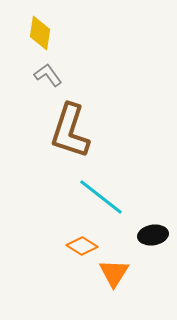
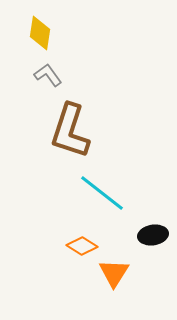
cyan line: moved 1 px right, 4 px up
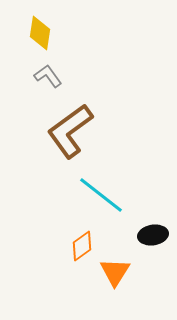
gray L-shape: moved 1 px down
brown L-shape: rotated 36 degrees clockwise
cyan line: moved 1 px left, 2 px down
orange diamond: rotated 68 degrees counterclockwise
orange triangle: moved 1 px right, 1 px up
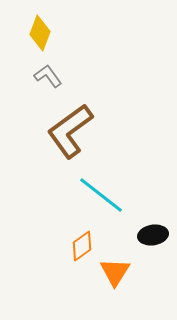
yellow diamond: rotated 12 degrees clockwise
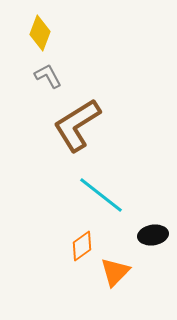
gray L-shape: rotated 8 degrees clockwise
brown L-shape: moved 7 px right, 6 px up; rotated 4 degrees clockwise
orange triangle: rotated 12 degrees clockwise
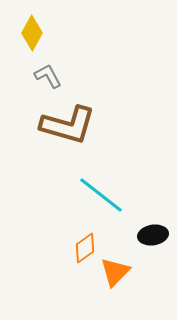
yellow diamond: moved 8 px left; rotated 8 degrees clockwise
brown L-shape: moved 9 px left; rotated 132 degrees counterclockwise
orange diamond: moved 3 px right, 2 px down
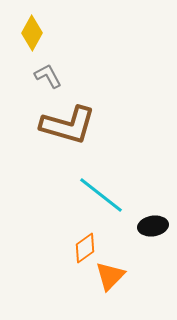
black ellipse: moved 9 px up
orange triangle: moved 5 px left, 4 px down
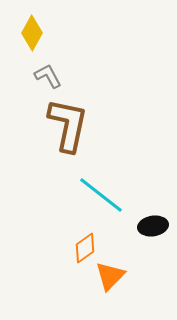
brown L-shape: rotated 94 degrees counterclockwise
